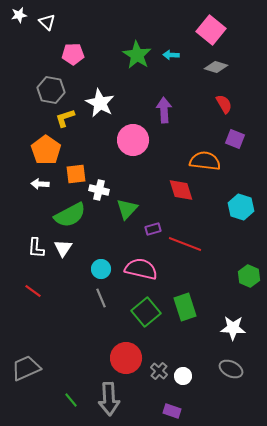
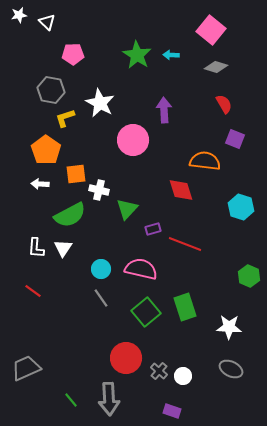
gray line at (101, 298): rotated 12 degrees counterclockwise
white star at (233, 328): moved 4 px left, 1 px up
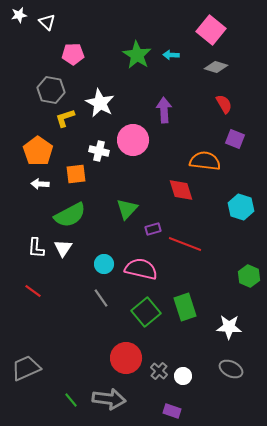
orange pentagon at (46, 150): moved 8 px left, 1 px down
white cross at (99, 190): moved 39 px up
cyan circle at (101, 269): moved 3 px right, 5 px up
gray arrow at (109, 399): rotated 80 degrees counterclockwise
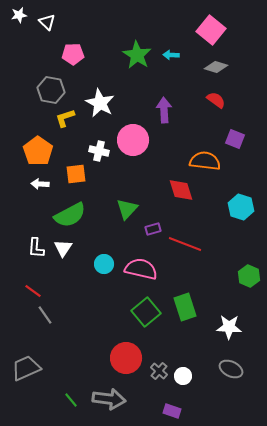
red semicircle at (224, 104): moved 8 px left, 4 px up; rotated 24 degrees counterclockwise
gray line at (101, 298): moved 56 px left, 17 px down
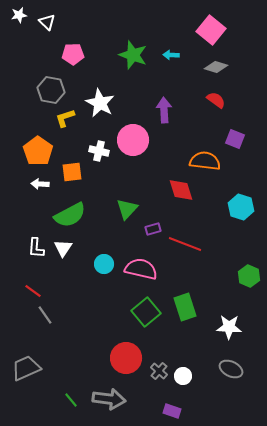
green star at (137, 55): moved 4 px left; rotated 12 degrees counterclockwise
orange square at (76, 174): moved 4 px left, 2 px up
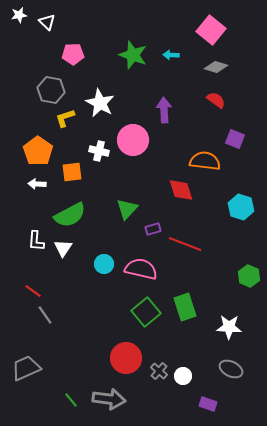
white arrow at (40, 184): moved 3 px left
white L-shape at (36, 248): moved 7 px up
purple rectangle at (172, 411): moved 36 px right, 7 px up
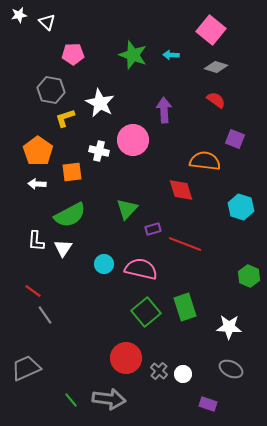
white circle at (183, 376): moved 2 px up
